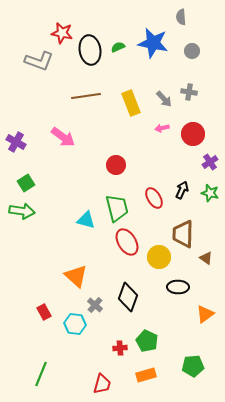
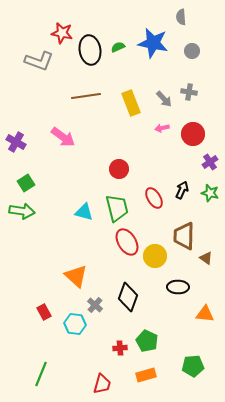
red circle at (116, 165): moved 3 px right, 4 px down
cyan triangle at (86, 220): moved 2 px left, 8 px up
brown trapezoid at (183, 234): moved 1 px right, 2 px down
yellow circle at (159, 257): moved 4 px left, 1 px up
orange triangle at (205, 314): rotated 42 degrees clockwise
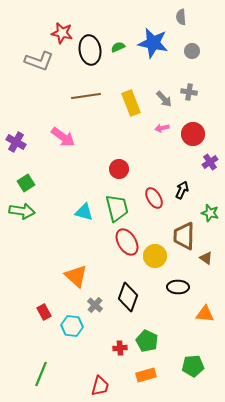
green star at (210, 193): moved 20 px down
cyan hexagon at (75, 324): moved 3 px left, 2 px down
red trapezoid at (102, 384): moved 2 px left, 2 px down
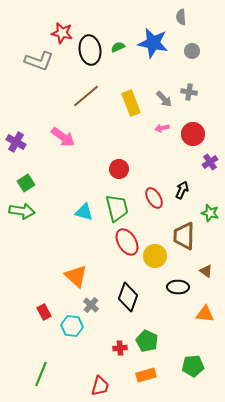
brown line at (86, 96): rotated 32 degrees counterclockwise
brown triangle at (206, 258): moved 13 px down
gray cross at (95, 305): moved 4 px left
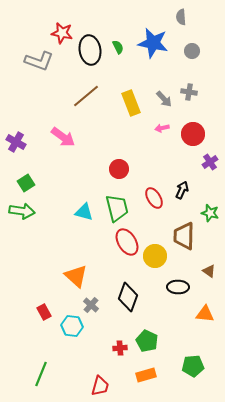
green semicircle at (118, 47): rotated 88 degrees clockwise
brown triangle at (206, 271): moved 3 px right
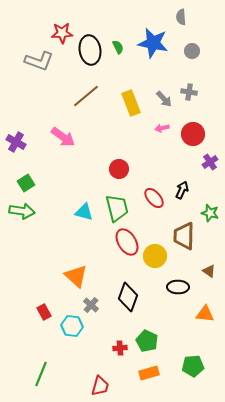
red star at (62, 33): rotated 15 degrees counterclockwise
red ellipse at (154, 198): rotated 10 degrees counterclockwise
orange rectangle at (146, 375): moved 3 px right, 2 px up
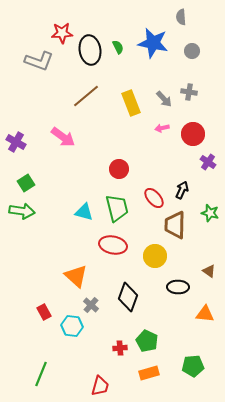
purple cross at (210, 162): moved 2 px left; rotated 21 degrees counterclockwise
brown trapezoid at (184, 236): moved 9 px left, 11 px up
red ellipse at (127, 242): moved 14 px left, 3 px down; rotated 48 degrees counterclockwise
